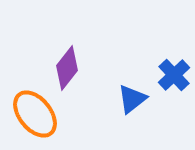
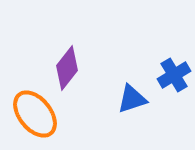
blue cross: rotated 12 degrees clockwise
blue triangle: rotated 20 degrees clockwise
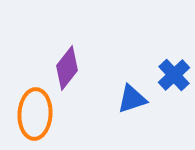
blue cross: rotated 12 degrees counterclockwise
orange ellipse: rotated 42 degrees clockwise
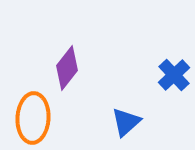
blue triangle: moved 6 px left, 23 px down; rotated 24 degrees counterclockwise
orange ellipse: moved 2 px left, 4 px down
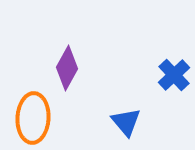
purple diamond: rotated 9 degrees counterclockwise
blue triangle: rotated 28 degrees counterclockwise
